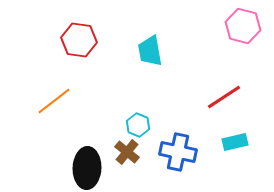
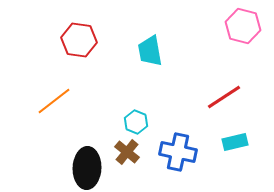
cyan hexagon: moved 2 px left, 3 px up
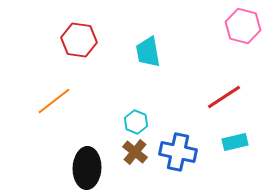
cyan trapezoid: moved 2 px left, 1 px down
brown cross: moved 8 px right
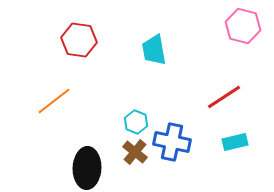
cyan trapezoid: moved 6 px right, 2 px up
blue cross: moved 6 px left, 10 px up
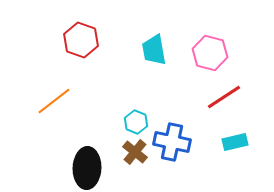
pink hexagon: moved 33 px left, 27 px down
red hexagon: moved 2 px right; rotated 12 degrees clockwise
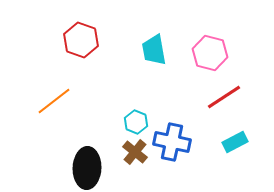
cyan rectangle: rotated 15 degrees counterclockwise
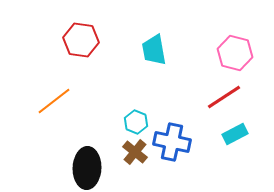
red hexagon: rotated 12 degrees counterclockwise
pink hexagon: moved 25 px right
cyan rectangle: moved 8 px up
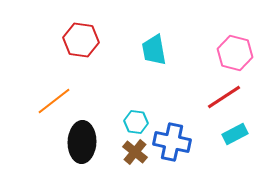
cyan hexagon: rotated 15 degrees counterclockwise
black ellipse: moved 5 px left, 26 px up
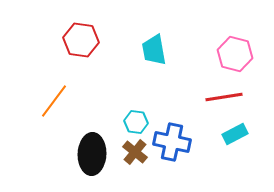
pink hexagon: moved 1 px down
red line: rotated 24 degrees clockwise
orange line: rotated 15 degrees counterclockwise
black ellipse: moved 10 px right, 12 px down
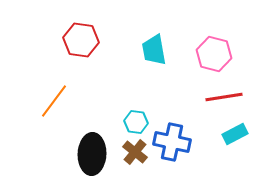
pink hexagon: moved 21 px left
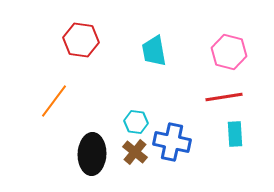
cyan trapezoid: moved 1 px down
pink hexagon: moved 15 px right, 2 px up
cyan rectangle: rotated 65 degrees counterclockwise
